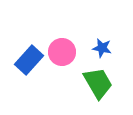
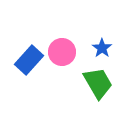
blue star: rotated 24 degrees clockwise
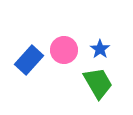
blue star: moved 2 px left, 1 px down
pink circle: moved 2 px right, 2 px up
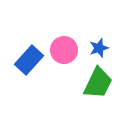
blue star: moved 1 px left, 1 px up; rotated 18 degrees clockwise
green trapezoid: rotated 56 degrees clockwise
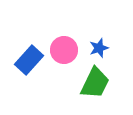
green trapezoid: moved 3 px left
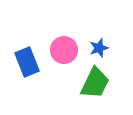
blue rectangle: moved 2 px left, 2 px down; rotated 64 degrees counterclockwise
